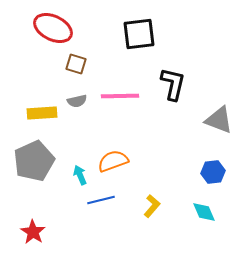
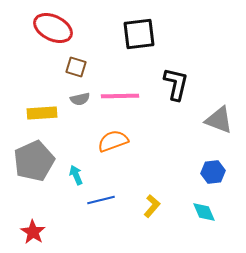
brown square: moved 3 px down
black L-shape: moved 3 px right
gray semicircle: moved 3 px right, 2 px up
orange semicircle: moved 20 px up
cyan arrow: moved 4 px left
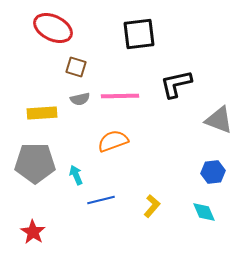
black L-shape: rotated 116 degrees counterclockwise
gray pentagon: moved 1 px right, 2 px down; rotated 24 degrees clockwise
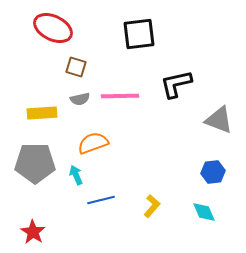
orange semicircle: moved 20 px left, 2 px down
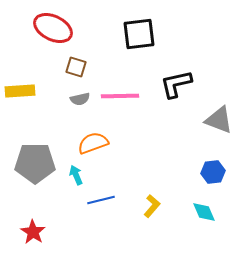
yellow rectangle: moved 22 px left, 22 px up
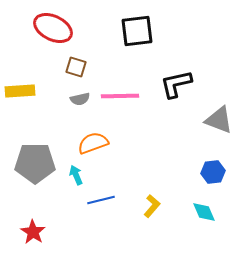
black square: moved 2 px left, 3 px up
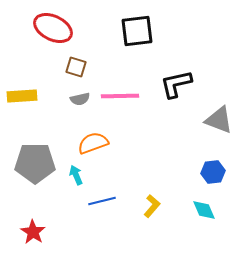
yellow rectangle: moved 2 px right, 5 px down
blue line: moved 1 px right, 1 px down
cyan diamond: moved 2 px up
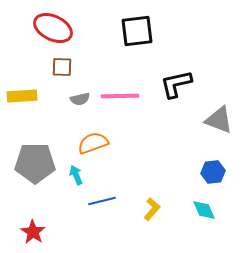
brown square: moved 14 px left; rotated 15 degrees counterclockwise
yellow L-shape: moved 3 px down
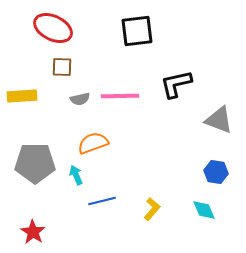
blue hexagon: moved 3 px right; rotated 15 degrees clockwise
